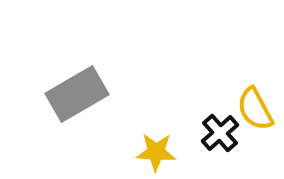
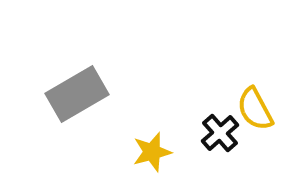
yellow star: moved 4 px left; rotated 18 degrees counterclockwise
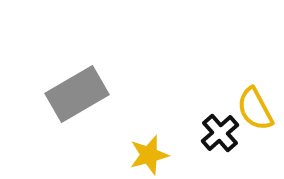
yellow star: moved 3 px left, 3 px down
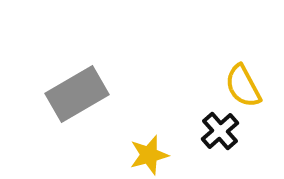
yellow semicircle: moved 12 px left, 23 px up
black cross: moved 2 px up
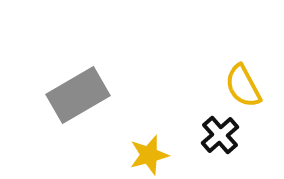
gray rectangle: moved 1 px right, 1 px down
black cross: moved 4 px down
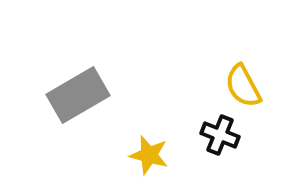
black cross: rotated 27 degrees counterclockwise
yellow star: rotated 30 degrees clockwise
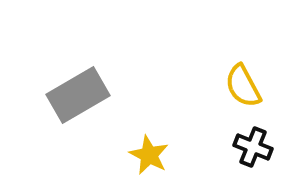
black cross: moved 33 px right, 12 px down
yellow star: rotated 12 degrees clockwise
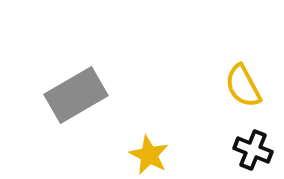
gray rectangle: moved 2 px left
black cross: moved 3 px down
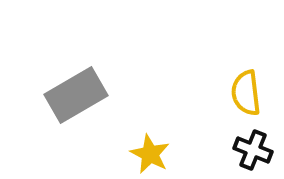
yellow semicircle: moved 3 px right, 7 px down; rotated 21 degrees clockwise
yellow star: moved 1 px right, 1 px up
